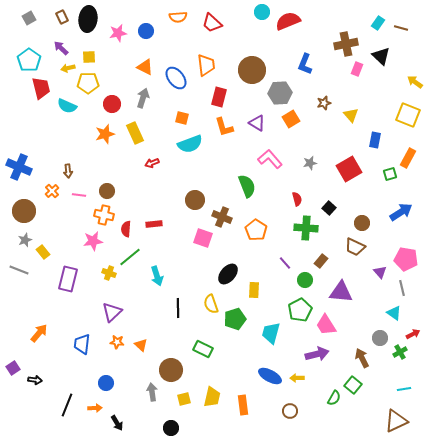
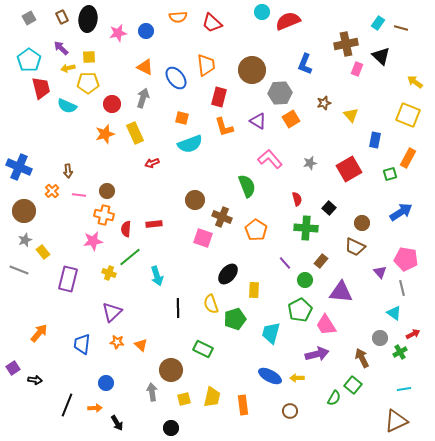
purple triangle at (257, 123): moved 1 px right, 2 px up
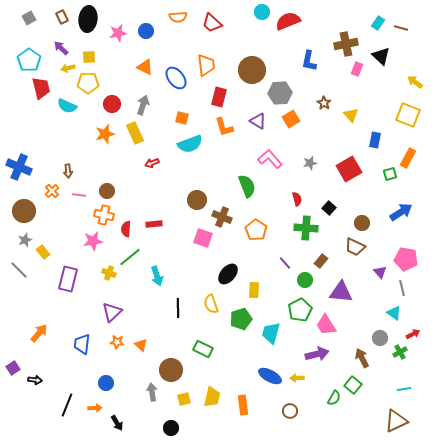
blue L-shape at (305, 64): moved 4 px right, 3 px up; rotated 10 degrees counterclockwise
gray arrow at (143, 98): moved 7 px down
brown star at (324, 103): rotated 24 degrees counterclockwise
brown circle at (195, 200): moved 2 px right
gray line at (19, 270): rotated 24 degrees clockwise
green pentagon at (235, 319): moved 6 px right
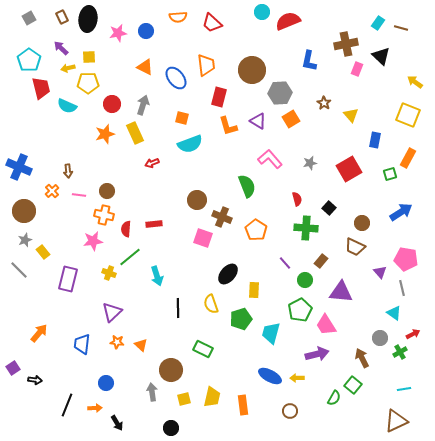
orange L-shape at (224, 127): moved 4 px right, 1 px up
